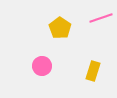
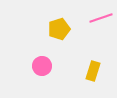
yellow pentagon: moved 1 px left, 1 px down; rotated 20 degrees clockwise
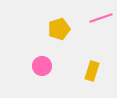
yellow rectangle: moved 1 px left
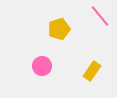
pink line: moved 1 px left, 2 px up; rotated 70 degrees clockwise
yellow rectangle: rotated 18 degrees clockwise
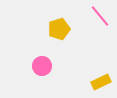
yellow rectangle: moved 9 px right, 11 px down; rotated 30 degrees clockwise
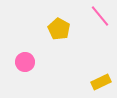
yellow pentagon: rotated 25 degrees counterclockwise
pink circle: moved 17 px left, 4 px up
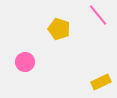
pink line: moved 2 px left, 1 px up
yellow pentagon: rotated 10 degrees counterclockwise
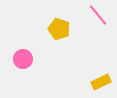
pink circle: moved 2 px left, 3 px up
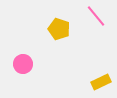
pink line: moved 2 px left, 1 px down
pink circle: moved 5 px down
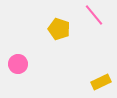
pink line: moved 2 px left, 1 px up
pink circle: moved 5 px left
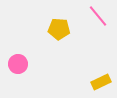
pink line: moved 4 px right, 1 px down
yellow pentagon: rotated 15 degrees counterclockwise
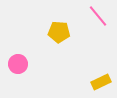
yellow pentagon: moved 3 px down
